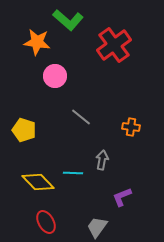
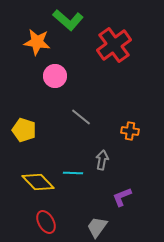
orange cross: moved 1 px left, 4 px down
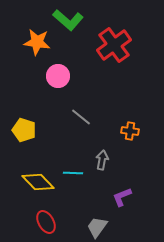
pink circle: moved 3 px right
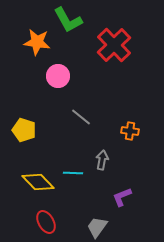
green L-shape: rotated 20 degrees clockwise
red cross: rotated 8 degrees counterclockwise
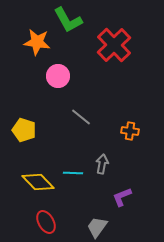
gray arrow: moved 4 px down
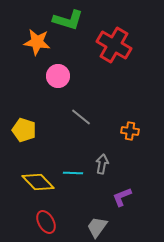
green L-shape: rotated 44 degrees counterclockwise
red cross: rotated 16 degrees counterclockwise
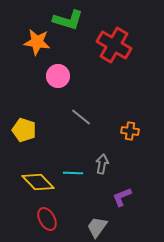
red ellipse: moved 1 px right, 3 px up
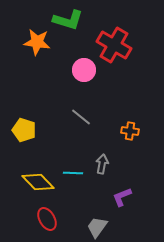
pink circle: moved 26 px right, 6 px up
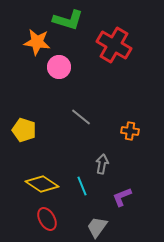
pink circle: moved 25 px left, 3 px up
cyan line: moved 9 px right, 13 px down; rotated 66 degrees clockwise
yellow diamond: moved 4 px right, 2 px down; rotated 12 degrees counterclockwise
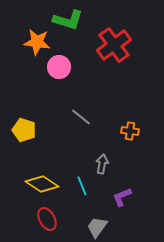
red cross: rotated 24 degrees clockwise
